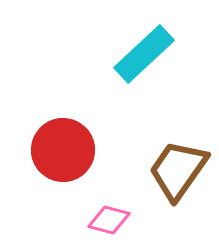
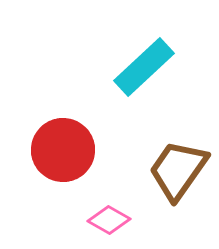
cyan rectangle: moved 13 px down
pink diamond: rotated 15 degrees clockwise
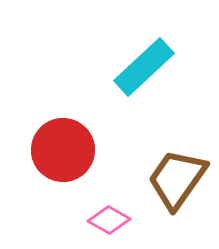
brown trapezoid: moved 1 px left, 9 px down
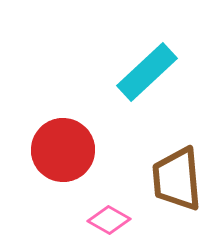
cyan rectangle: moved 3 px right, 5 px down
brown trapezoid: rotated 40 degrees counterclockwise
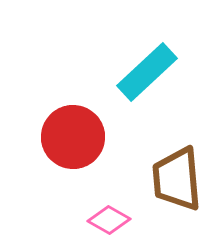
red circle: moved 10 px right, 13 px up
